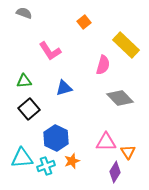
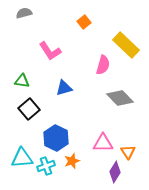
gray semicircle: rotated 35 degrees counterclockwise
green triangle: moved 2 px left; rotated 14 degrees clockwise
pink triangle: moved 3 px left, 1 px down
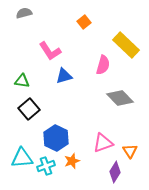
blue triangle: moved 12 px up
pink triangle: rotated 20 degrees counterclockwise
orange triangle: moved 2 px right, 1 px up
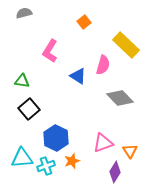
pink L-shape: rotated 65 degrees clockwise
blue triangle: moved 14 px right; rotated 48 degrees clockwise
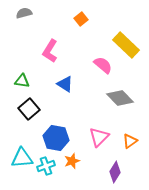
orange square: moved 3 px left, 3 px up
pink semicircle: rotated 66 degrees counterclockwise
blue triangle: moved 13 px left, 8 px down
blue hexagon: rotated 15 degrees counterclockwise
pink triangle: moved 4 px left, 6 px up; rotated 25 degrees counterclockwise
orange triangle: moved 10 px up; rotated 28 degrees clockwise
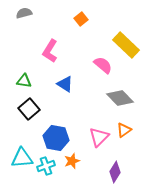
green triangle: moved 2 px right
orange triangle: moved 6 px left, 11 px up
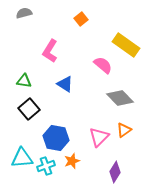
yellow rectangle: rotated 8 degrees counterclockwise
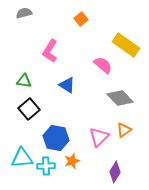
blue triangle: moved 2 px right, 1 px down
cyan cross: rotated 18 degrees clockwise
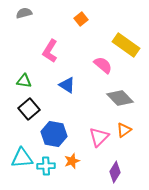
blue hexagon: moved 2 px left, 4 px up
